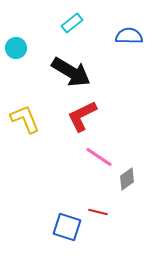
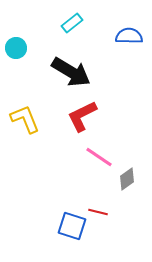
blue square: moved 5 px right, 1 px up
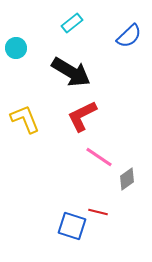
blue semicircle: rotated 136 degrees clockwise
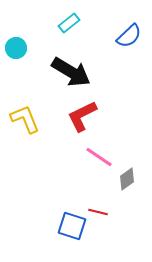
cyan rectangle: moved 3 px left
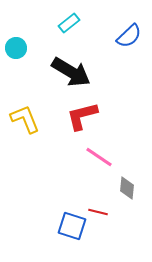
red L-shape: rotated 12 degrees clockwise
gray diamond: moved 9 px down; rotated 50 degrees counterclockwise
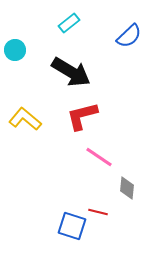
cyan circle: moved 1 px left, 2 px down
yellow L-shape: rotated 28 degrees counterclockwise
